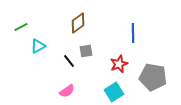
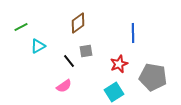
pink semicircle: moved 3 px left, 5 px up
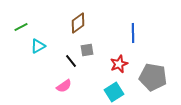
gray square: moved 1 px right, 1 px up
black line: moved 2 px right
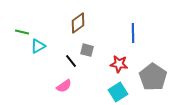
green line: moved 1 px right, 5 px down; rotated 40 degrees clockwise
gray square: rotated 24 degrees clockwise
red star: rotated 30 degrees clockwise
gray pentagon: rotated 24 degrees clockwise
cyan square: moved 4 px right
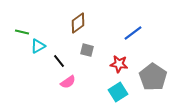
blue line: rotated 54 degrees clockwise
black line: moved 12 px left
pink semicircle: moved 4 px right, 4 px up
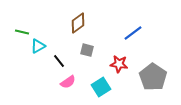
cyan square: moved 17 px left, 5 px up
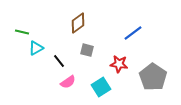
cyan triangle: moved 2 px left, 2 px down
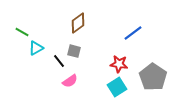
green line: rotated 16 degrees clockwise
gray square: moved 13 px left, 1 px down
pink semicircle: moved 2 px right, 1 px up
cyan square: moved 16 px right
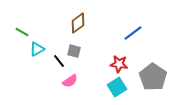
cyan triangle: moved 1 px right, 1 px down
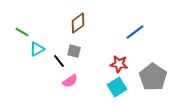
blue line: moved 2 px right, 1 px up
